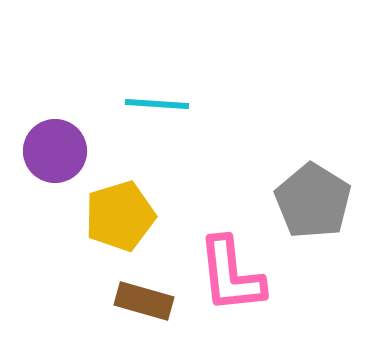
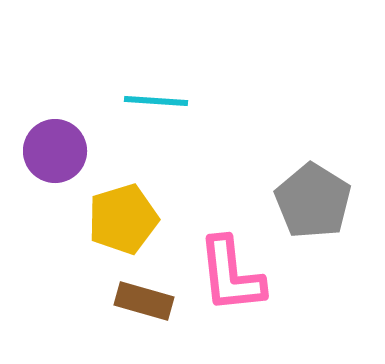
cyan line: moved 1 px left, 3 px up
yellow pentagon: moved 3 px right, 3 px down
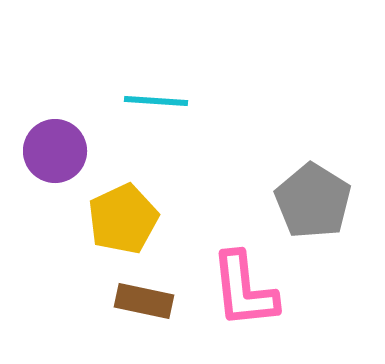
yellow pentagon: rotated 8 degrees counterclockwise
pink L-shape: moved 13 px right, 15 px down
brown rectangle: rotated 4 degrees counterclockwise
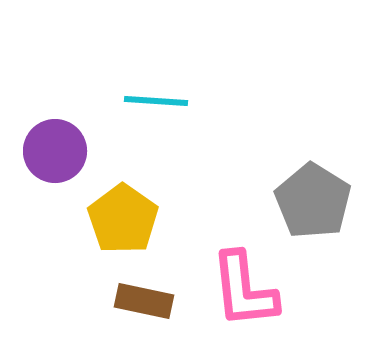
yellow pentagon: rotated 12 degrees counterclockwise
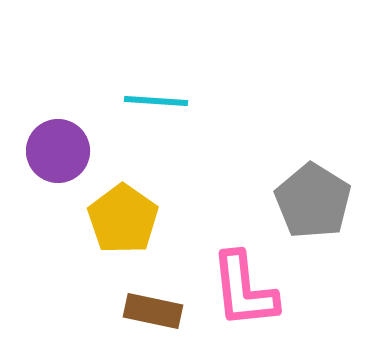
purple circle: moved 3 px right
brown rectangle: moved 9 px right, 10 px down
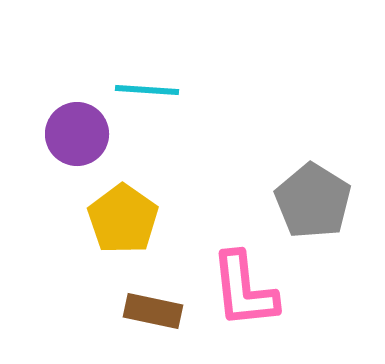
cyan line: moved 9 px left, 11 px up
purple circle: moved 19 px right, 17 px up
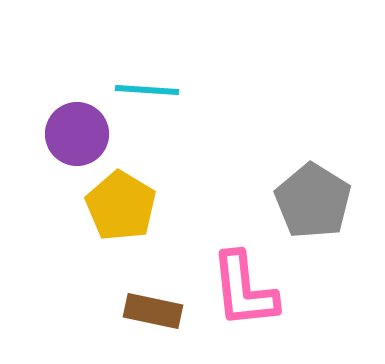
yellow pentagon: moved 2 px left, 13 px up; rotated 4 degrees counterclockwise
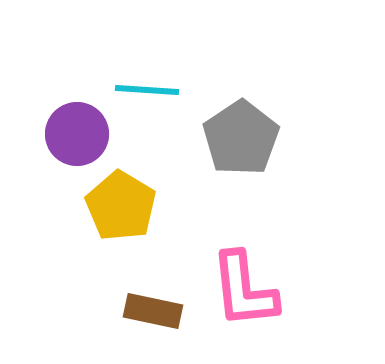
gray pentagon: moved 72 px left, 63 px up; rotated 6 degrees clockwise
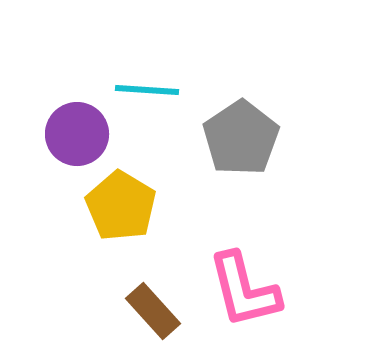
pink L-shape: rotated 8 degrees counterclockwise
brown rectangle: rotated 36 degrees clockwise
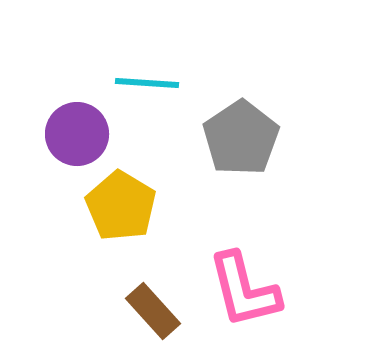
cyan line: moved 7 px up
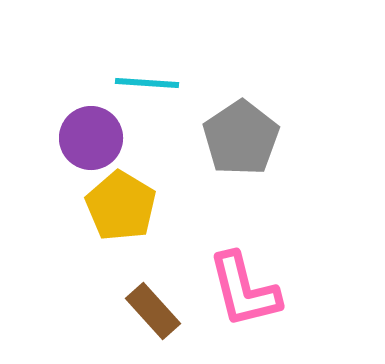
purple circle: moved 14 px right, 4 px down
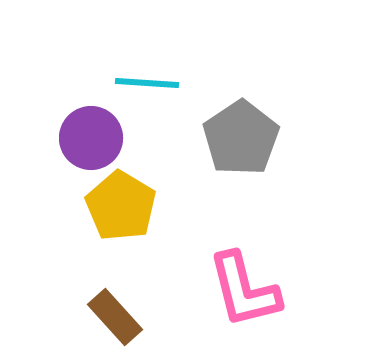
brown rectangle: moved 38 px left, 6 px down
